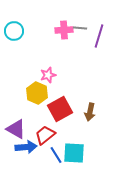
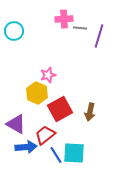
pink cross: moved 11 px up
purple triangle: moved 5 px up
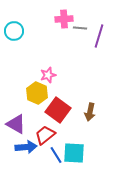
red square: moved 2 px left, 1 px down; rotated 25 degrees counterclockwise
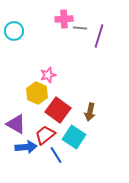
cyan square: moved 16 px up; rotated 30 degrees clockwise
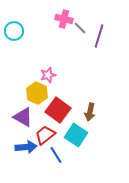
pink cross: rotated 18 degrees clockwise
gray line: rotated 40 degrees clockwise
purple triangle: moved 7 px right, 7 px up
cyan square: moved 2 px right, 2 px up
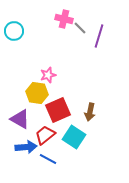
yellow hexagon: rotated 15 degrees counterclockwise
red square: rotated 30 degrees clockwise
purple triangle: moved 3 px left, 2 px down
cyan square: moved 2 px left, 2 px down
blue line: moved 8 px left, 4 px down; rotated 30 degrees counterclockwise
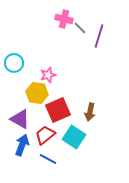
cyan circle: moved 32 px down
blue arrow: moved 4 px left, 2 px up; rotated 65 degrees counterclockwise
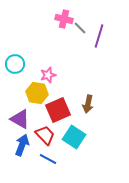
cyan circle: moved 1 px right, 1 px down
brown arrow: moved 2 px left, 8 px up
red trapezoid: rotated 85 degrees clockwise
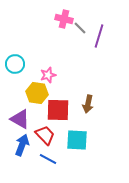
red square: rotated 25 degrees clockwise
cyan square: moved 3 px right, 3 px down; rotated 30 degrees counterclockwise
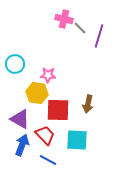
pink star: rotated 21 degrees clockwise
blue line: moved 1 px down
